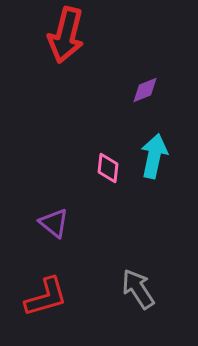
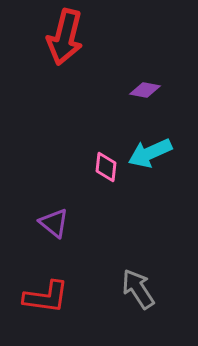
red arrow: moved 1 px left, 2 px down
purple diamond: rotated 32 degrees clockwise
cyan arrow: moved 4 px left, 3 px up; rotated 126 degrees counterclockwise
pink diamond: moved 2 px left, 1 px up
red L-shape: rotated 24 degrees clockwise
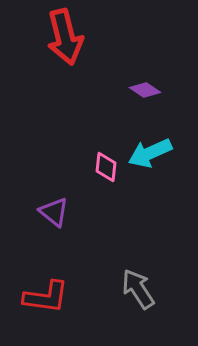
red arrow: rotated 28 degrees counterclockwise
purple diamond: rotated 24 degrees clockwise
purple triangle: moved 11 px up
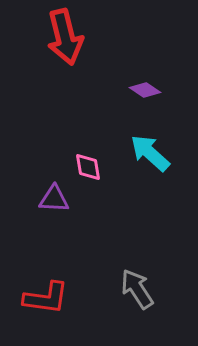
cyan arrow: rotated 66 degrees clockwise
pink diamond: moved 18 px left; rotated 16 degrees counterclockwise
purple triangle: moved 13 px up; rotated 36 degrees counterclockwise
gray arrow: moved 1 px left
red L-shape: moved 1 px down
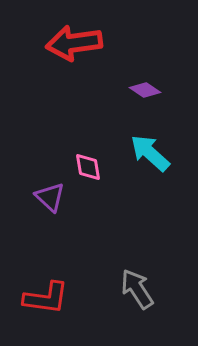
red arrow: moved 9 px right, 6 px down; rotated 96 degrees clockwise
purple triangle: moved 4 px left, 2 px up; rotated 40 degrees clockwise
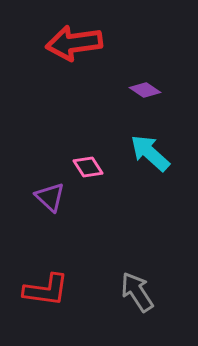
pink diamond: rotated 24 degrees counterclockwise
gray arrow: moved 3 px down
red L-shape: moved 8 px up
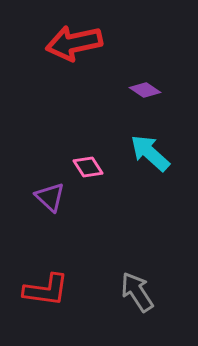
red arrow: rotated 4 degrees counterclockwise
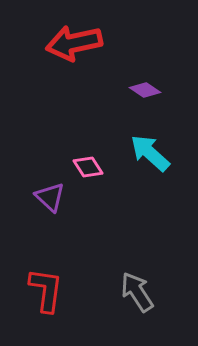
red L-shape: rotated 90 degrees counterclockwise
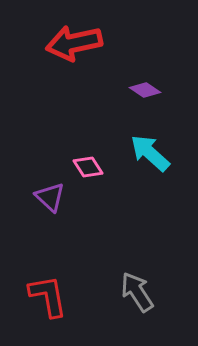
red L-shape: moved 2 px right, 6 px down; rotated 18 degrees counterclockwise
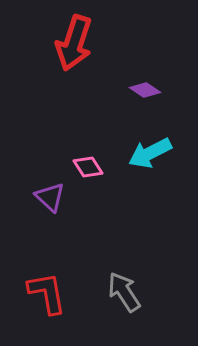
red arrow: rotated 60 degrees counterclockwise
cyan arrow: rotated 69 degrees counterclockwise
gray arrow: moved 13 px left
red L-shape: moved 1 px left, 3 px up
